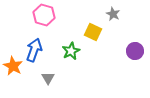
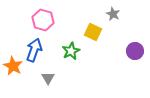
pink hexagon: moved 1 px left, 5 px down
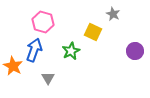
pink hexagon: moved 2 px down
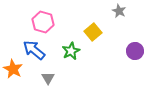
gray star: moved 6 px right, 3 px up
yellow square: rotated 24 degrees clockwise
blue arrow: rotated 70 degrees counterclockwise
orange star: moved 3 px down
